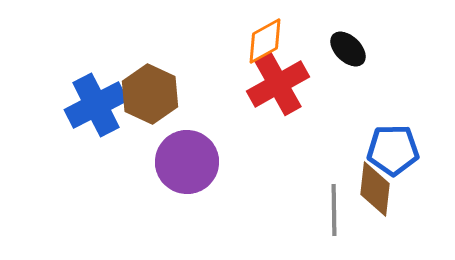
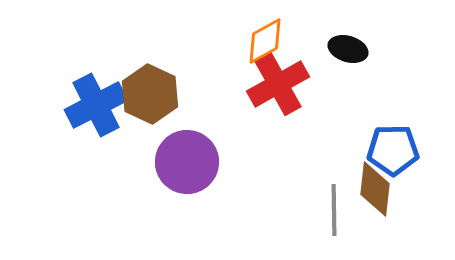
black ellipse: rotated 27 degrees counterclockwise
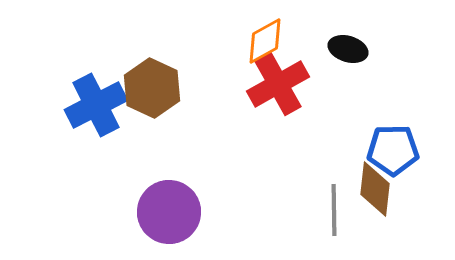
brown hexagon: moved 2 px right, 6 px up
purple circle: moved 18 px left, 50 px down
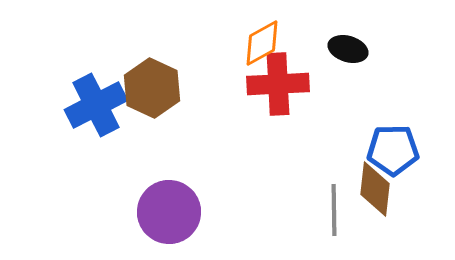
orange diamond: moved 3 px left, 2 px down
red cross: rotated 26 degrees clockwise
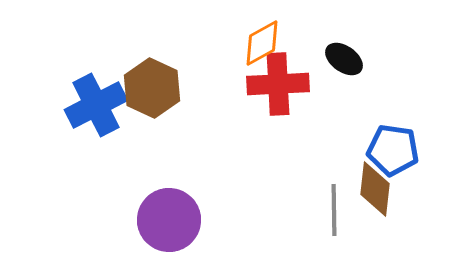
black ellipse: moved 4 px left, 10 px down; rotated 18 degrees clockwise
blue pentagon: rotated 9 degrees clockwise
purple circle: moved 8 px down
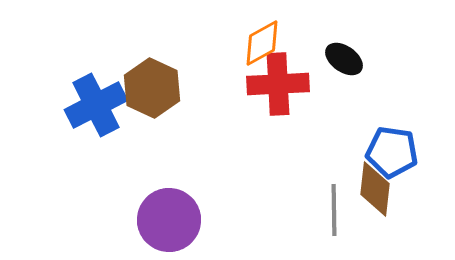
blue pentagon: moved 1 px left, 2 px down
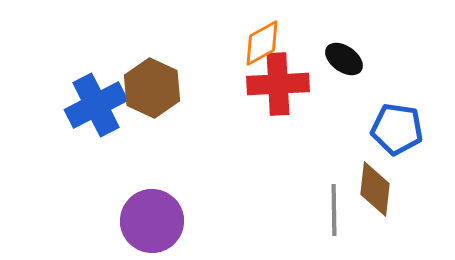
blue pentagon: moved 5 px right, 23 px up
purple circle: moved 17 px left, 1 px down
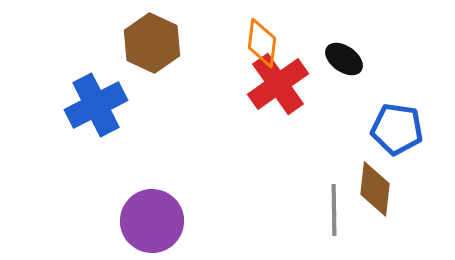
orange diamond: rotated 54 degrees counterclockwise
red cross: rotated 32 degrees counterclockwise
brown hexagon: moved 45 px up
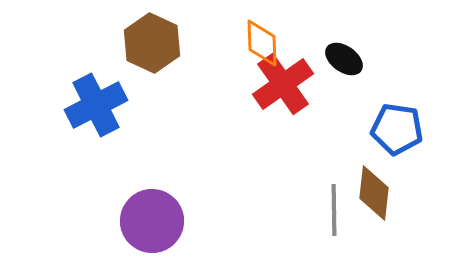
orange diamond: rotated 9 degrees counterclockwise
red cross: moved 5 px right
brown diamond: moved 1 px left, 4 px down
